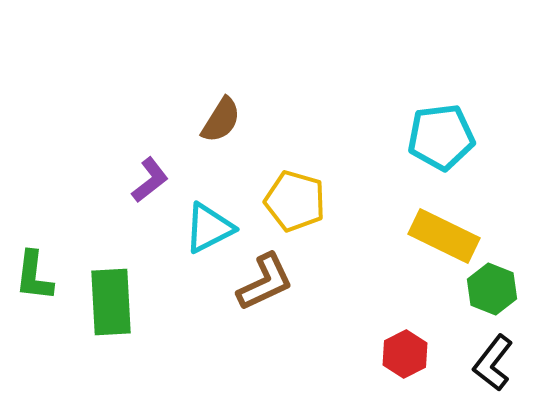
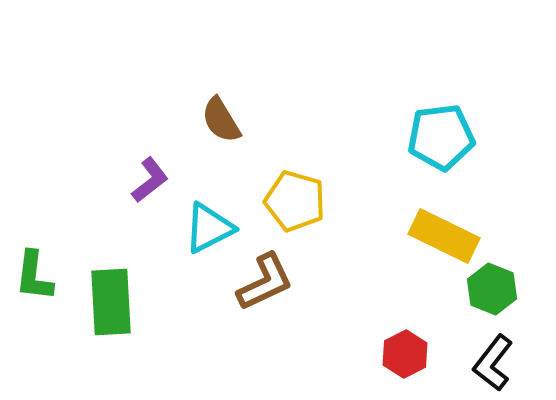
brown semicircle: rotated 117 degrees clockwise
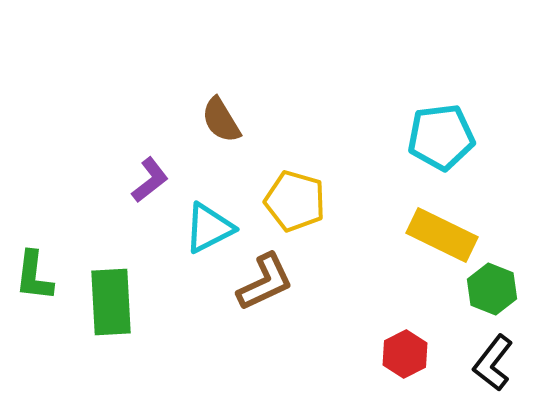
yellow rectangle: moved 2 px left, 1 px up
